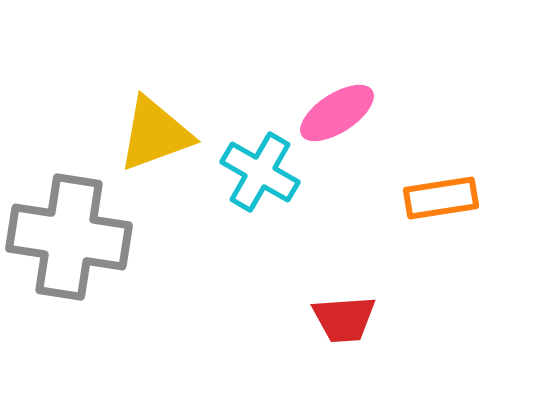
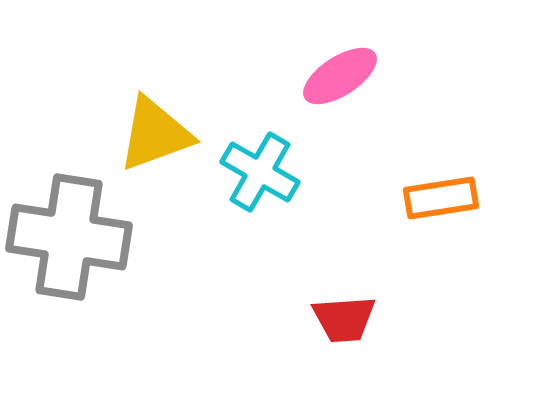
pink ellipse: moved 3 px right, 37 px up
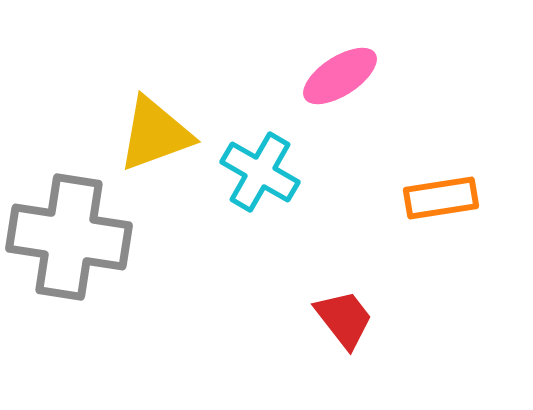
red trapezoid: rotated 124 degrees counterclockwise
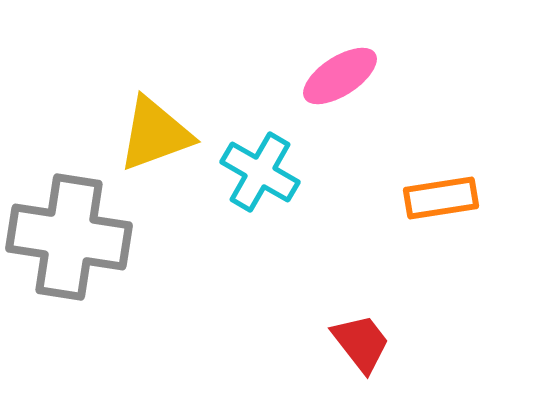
red trapezoid: moved 17 px right, 24 px down
